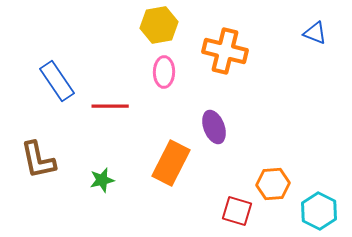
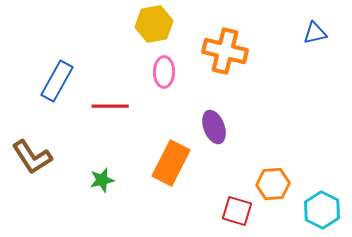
yellow hexagon: moved 5 px left, 1 px up
blue triangle: rotated 35 degrees counterclockwise
blue rectangle: rotated 63 degrees clockwise
brown L-shape: moved 6 px left, 3 px up; rotated 21 degrees counterclockwise
cyan hexagon: moved 3 px right, 1 px up
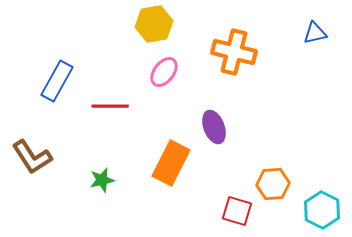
orange cross: moved 9 px right, 1 px down
pink ellipse: rotated 36 degrees clockwise
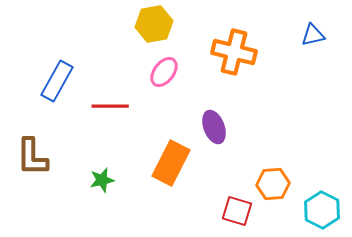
blue triangle: moved 2 px left, 2 px down
brown L-shape: rotated 33 degrees clockwise
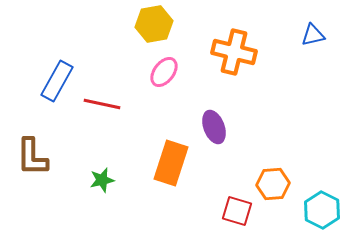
red line: moved 8 px left, 2 px up; rotated 12 degrees clockwise
orange rectangle: rotated 9 degrees counterclockwise
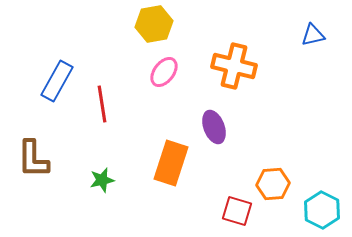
orange cross: moved 14 px down
red line: rotated 69 degrees clockwise
brown L-shape: moved 1 px right, 2 px down
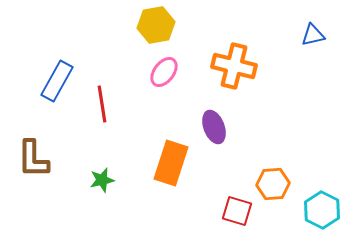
yellow hexagon: moved 2 px right, 1 px down
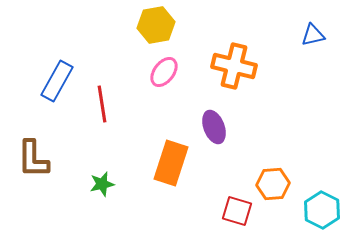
green star: moved 4 px down
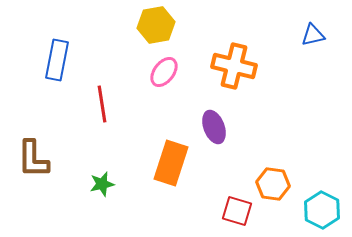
blue rectangle: moved 21 px up; rotated 18 degrees counterclockwise
orange hexagon: rotated 12 degrees clockwise
